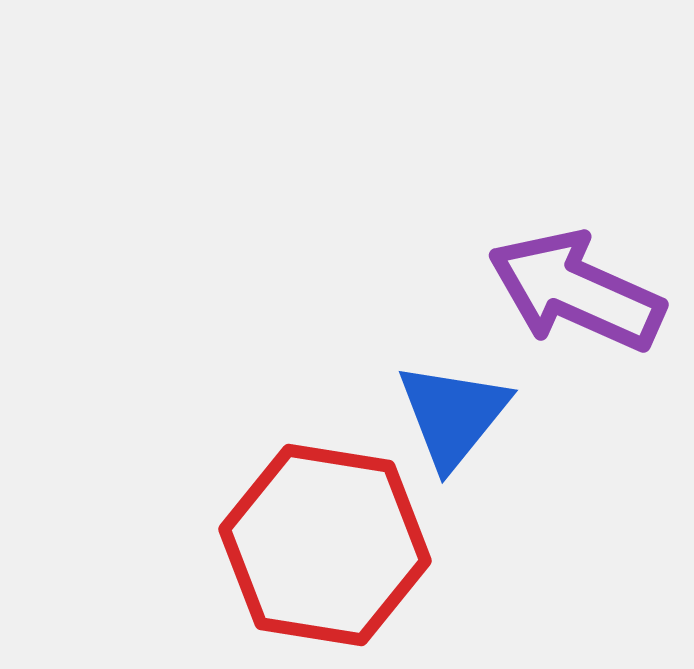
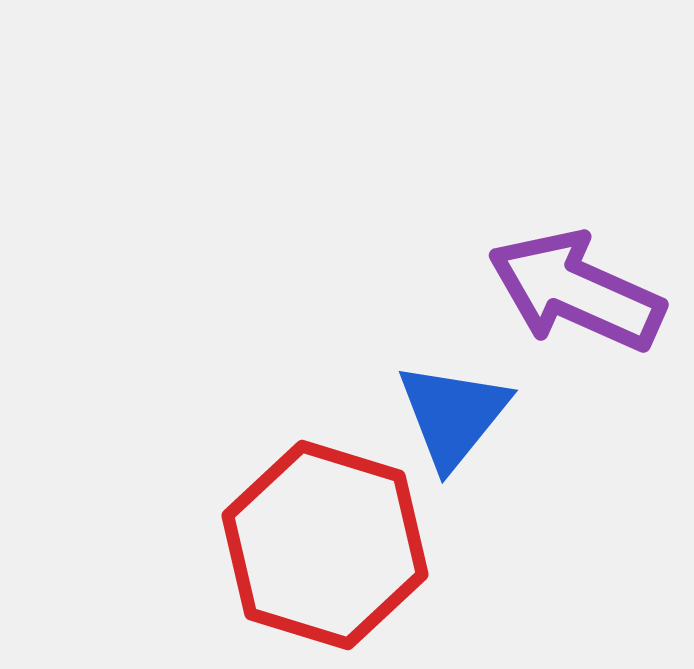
red hexagon: rotated 8 degrees clockwise
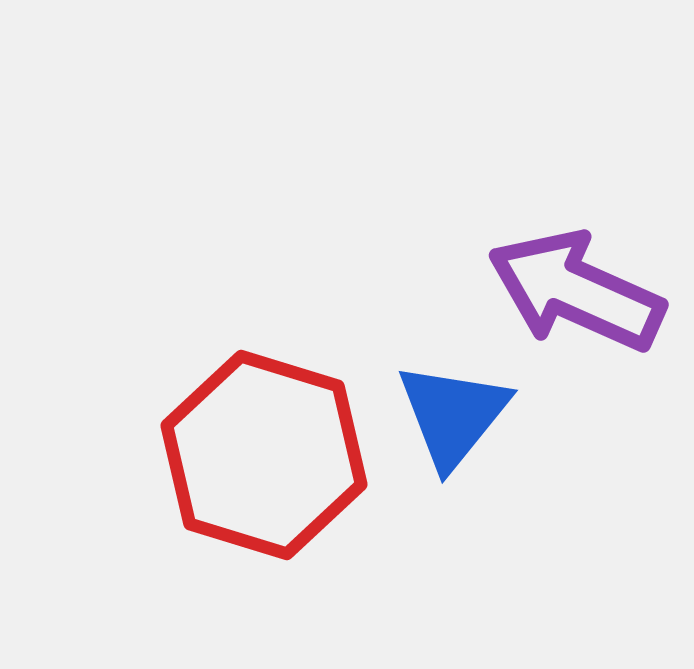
red hexagon: moved 61 px left, 90 px up
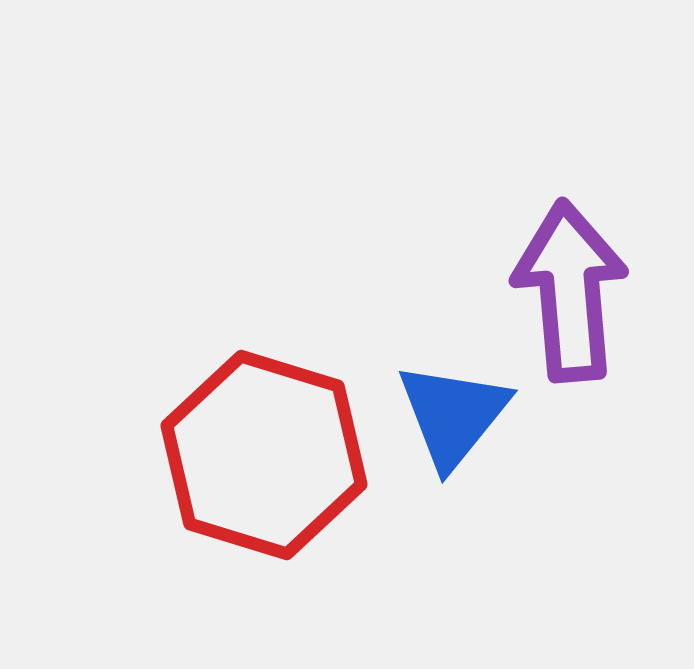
purple arrow: moved 6 px left; rotated 61 degrees clockwise
